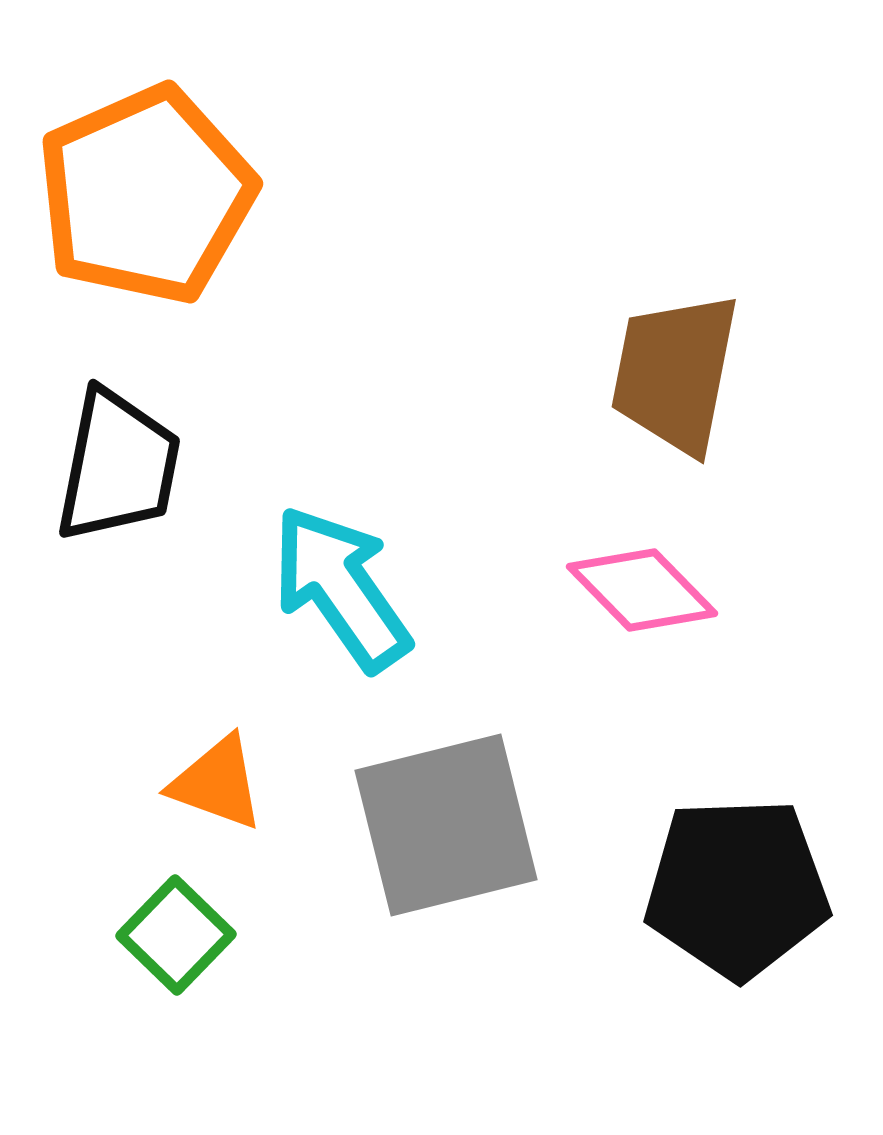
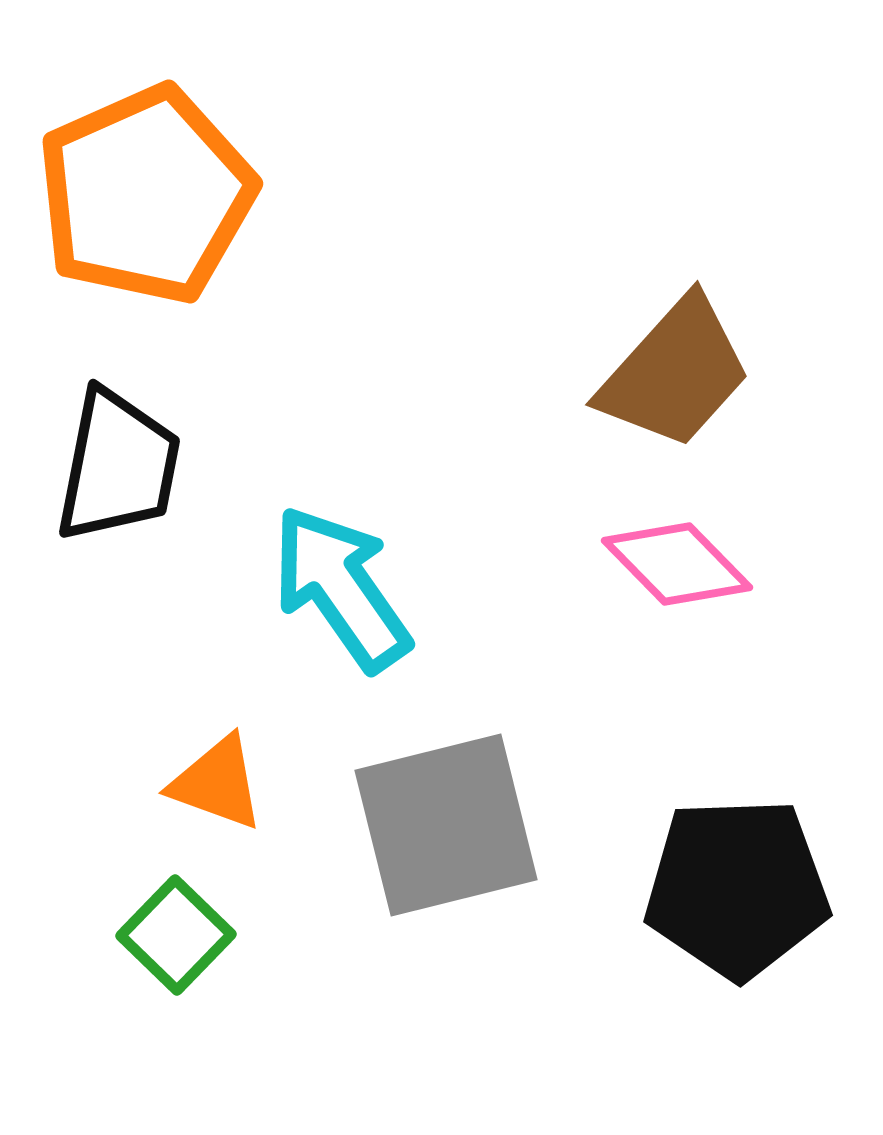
brown trapezoid: rotated 149 degrees counterclockwise
pink diamond: moved 35 px right, 26 px up
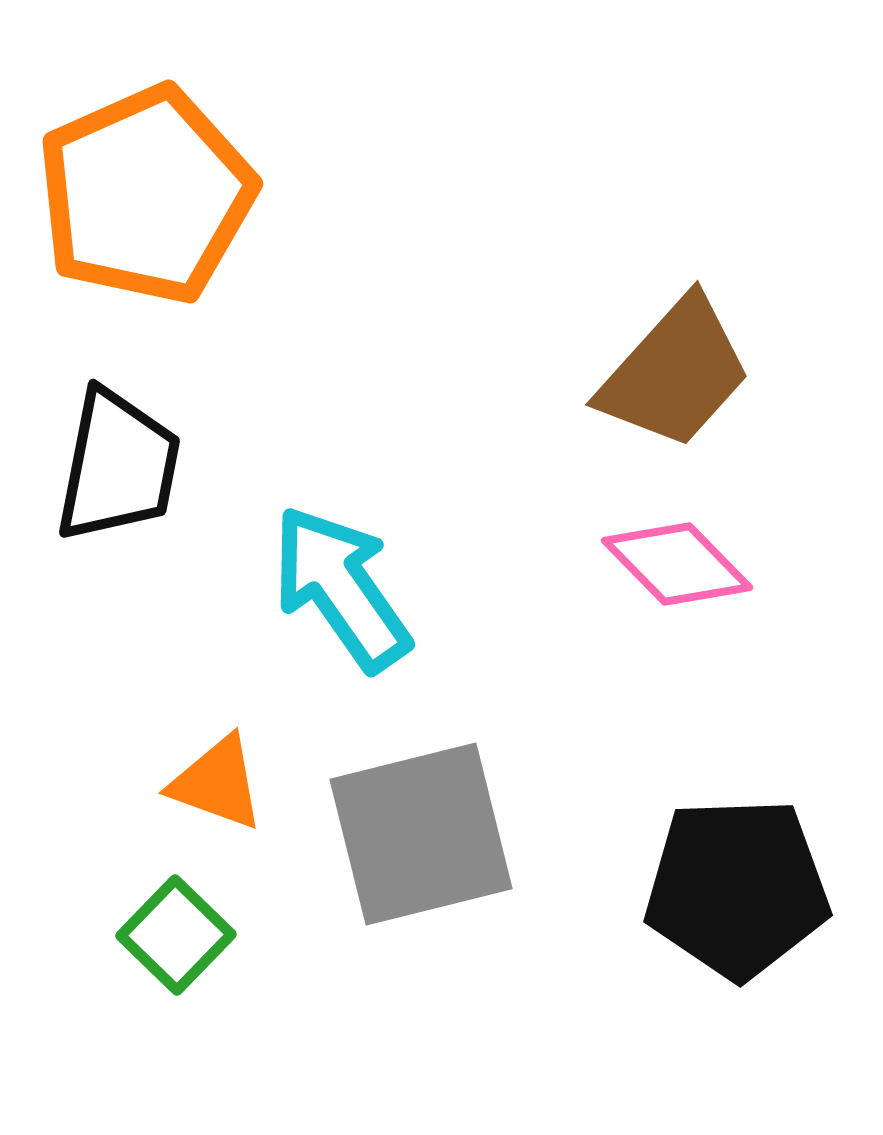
gray square: moved 25 px left, 9 px down
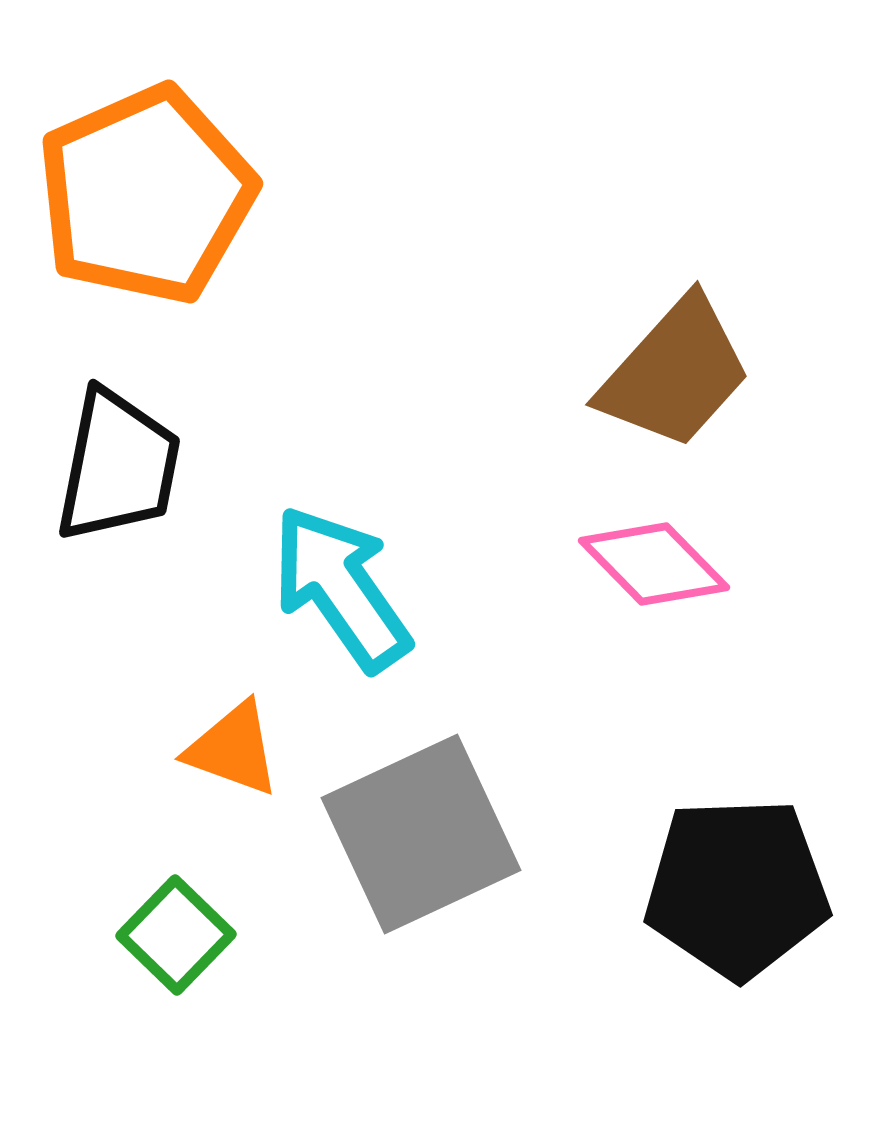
pink diamond: moved 23 px left
orange triangle: moved 16 px right, 34 px up
gray square: rotated 11 degrees counterclockwise
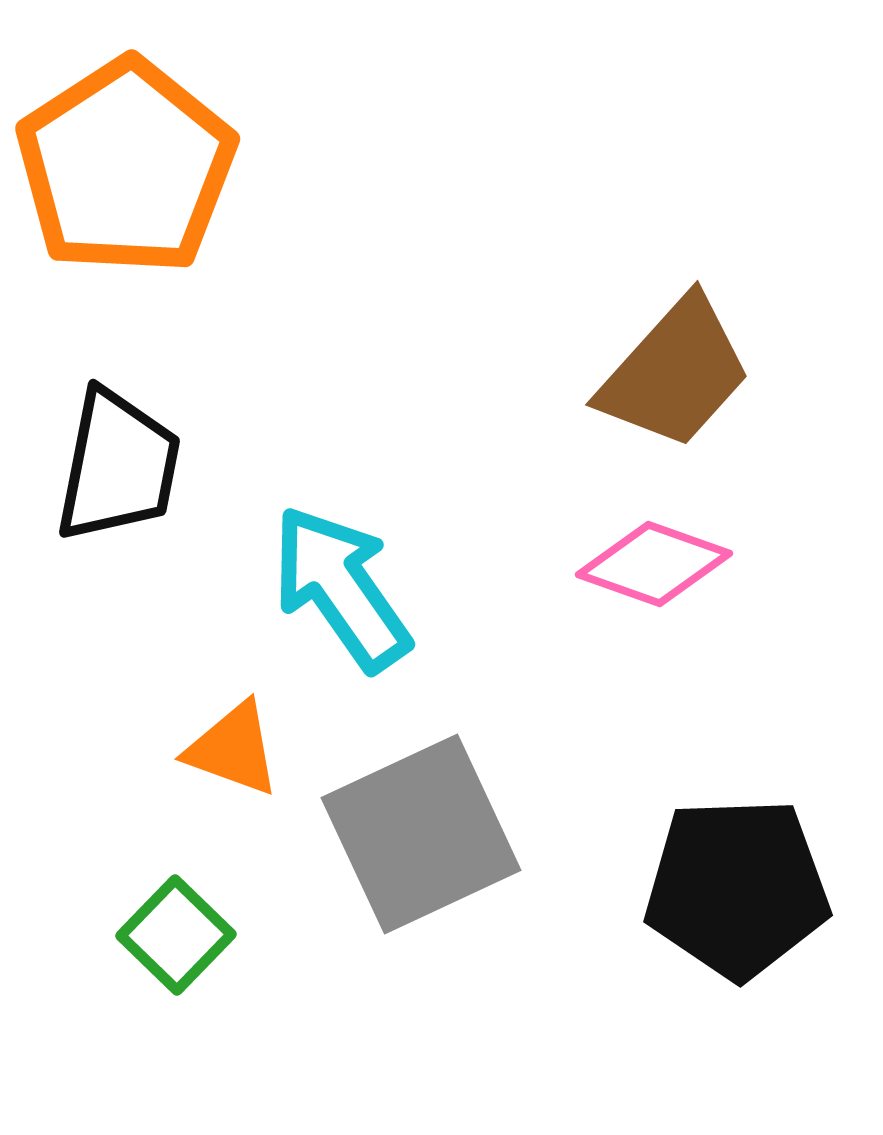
orange pentagon: moved 20 px left, 28 px up; rotated 9 degrees counterclockwise
pink diamond: rotated 26 degrees counterclockwise
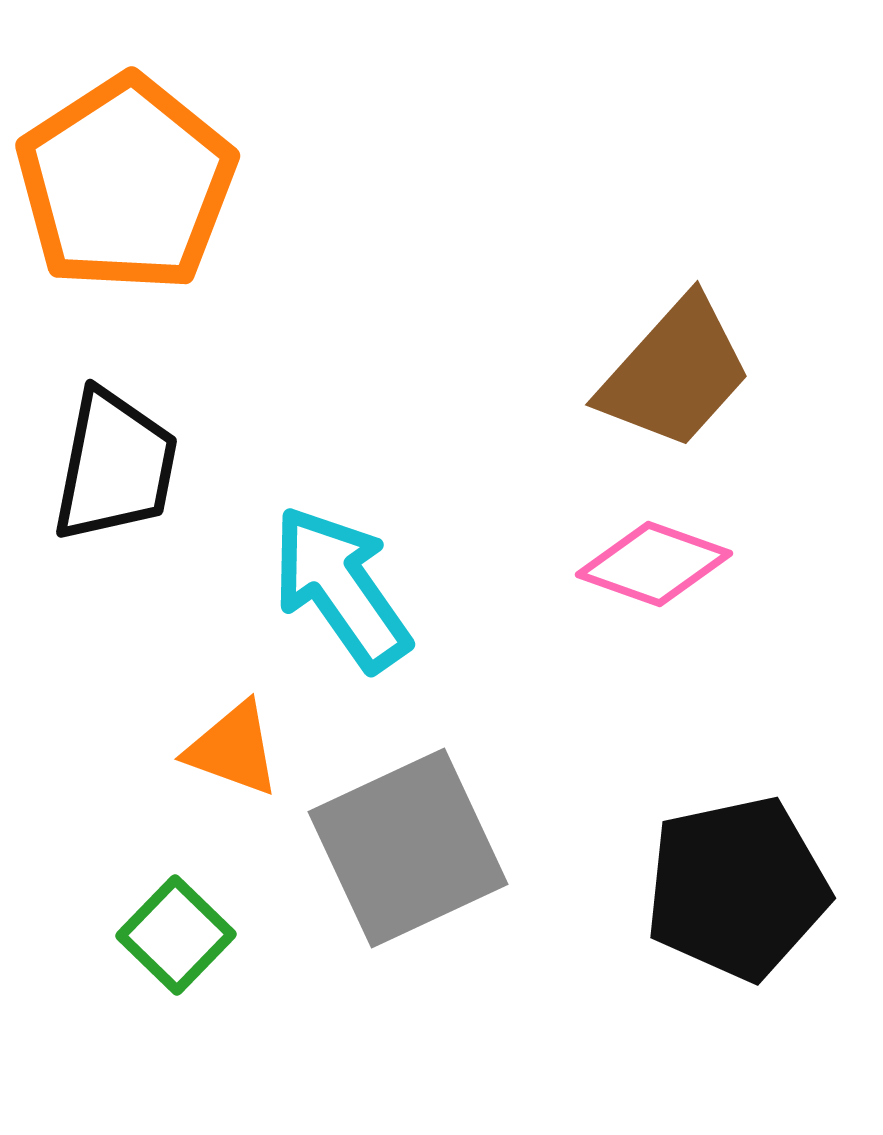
orange pentagon: moved 17 px down
black trapezoid: moved 3 px left
gray square: moved 13 px left, 14 px down
black pentagon: rotated 10 degrees counterclockwise
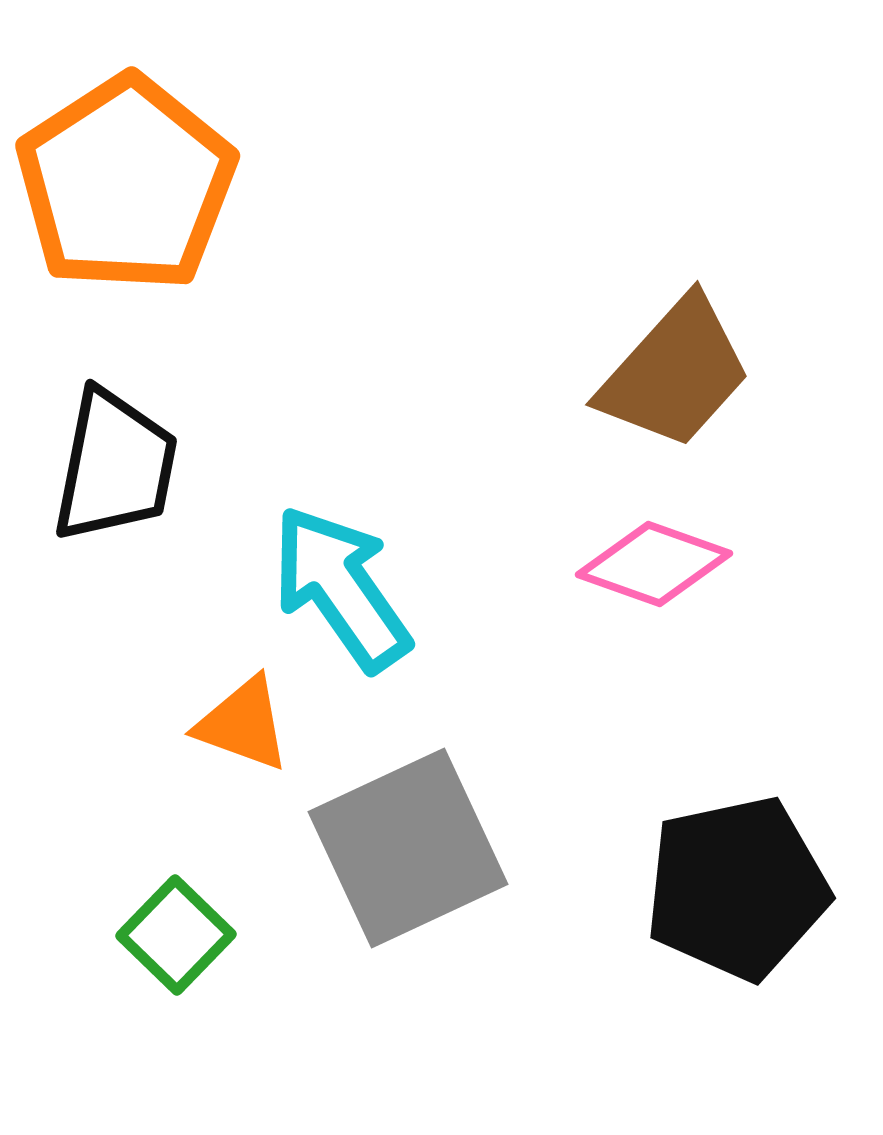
orange triangle: moved 10 px right, 25 px up
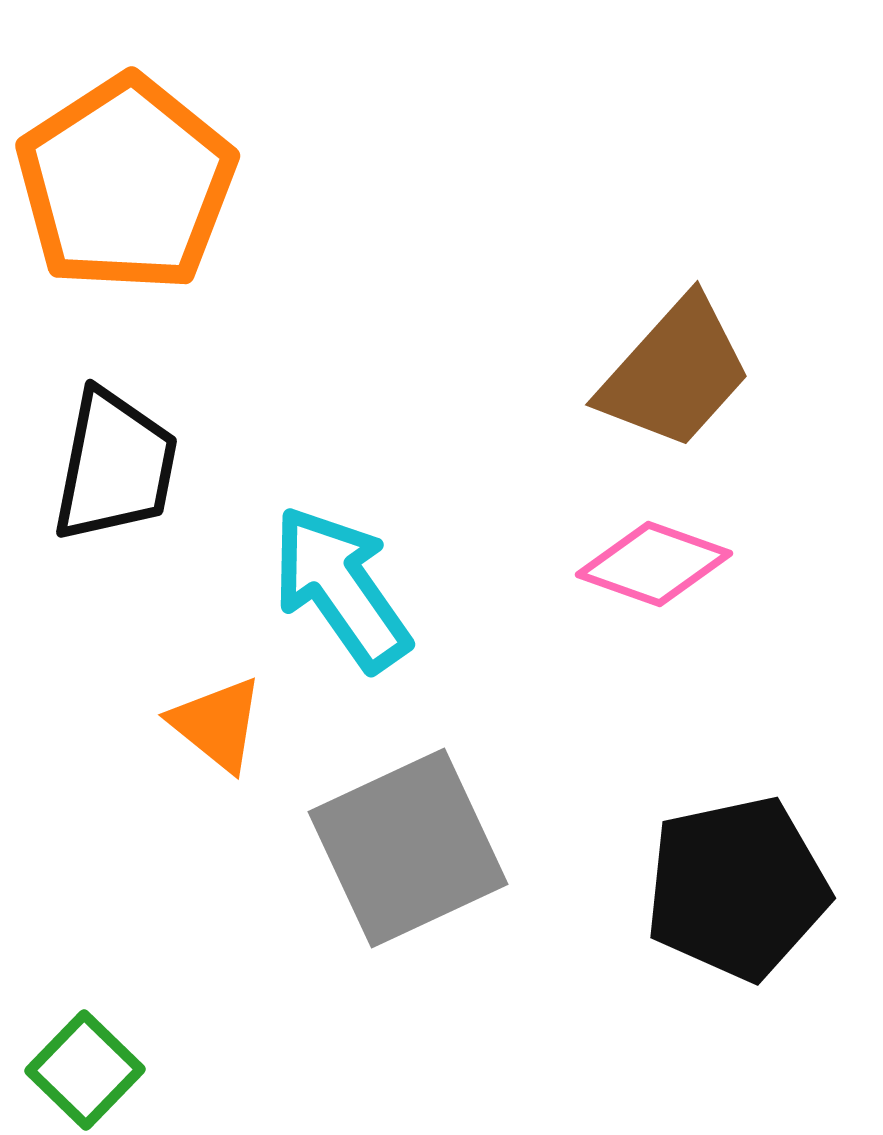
orange triangle: moved 26 px left; rotated 19 degrees clockwise
green square: moved 91 px left, 135 px down
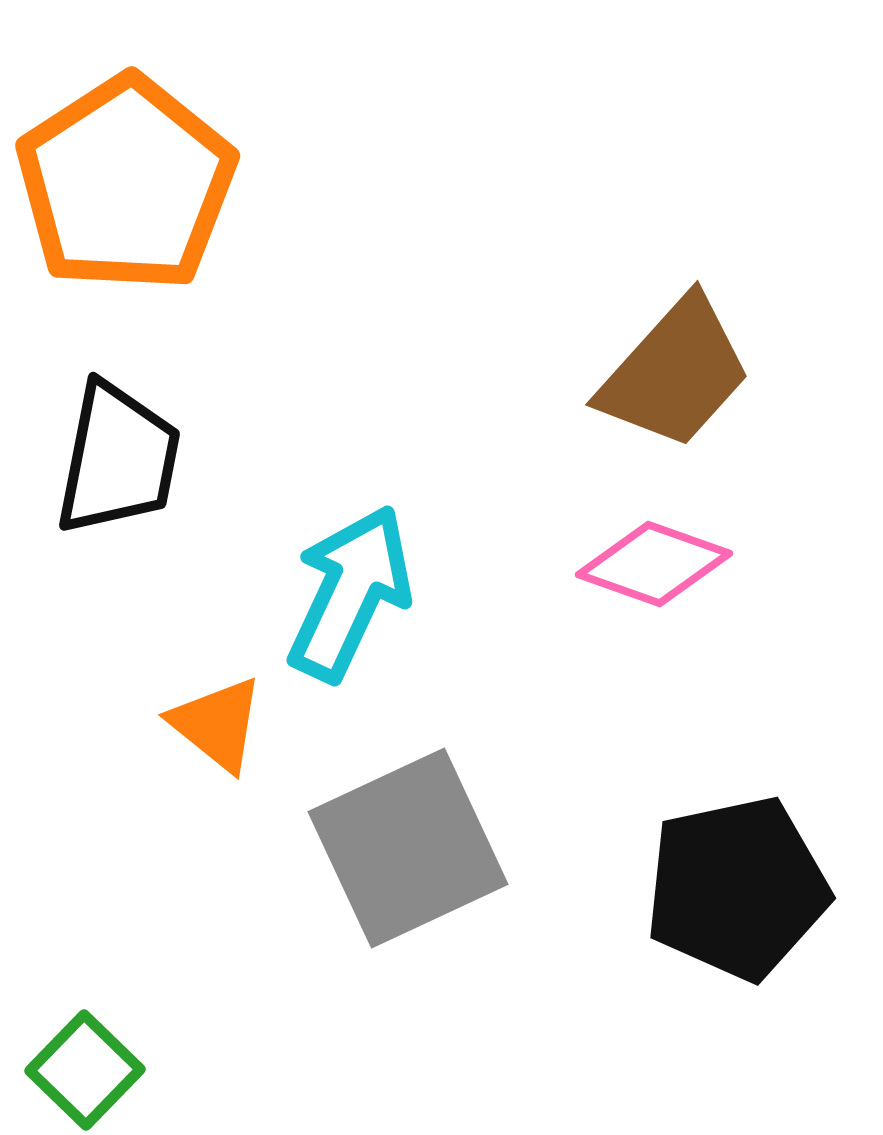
black trapezoid: moved 3 px right, 7 px up
cyan arrow: moved 9 px right, 5 px down; rotated 60 degrees clockwise
